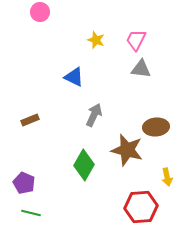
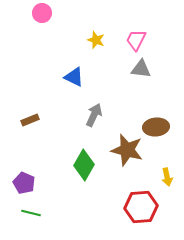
pink circle: moved 2 px right, 1 px down
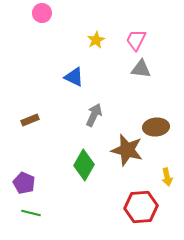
yellow star: rotated 24 degrees clockwise
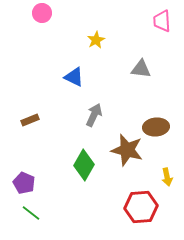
pink trapezoid: moved 26 px right, 19 px up; rotated 30 degrees counterclockwise
green line: rotated 24 degrees clockwise
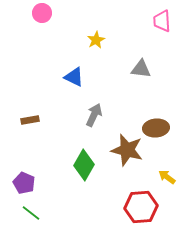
brown rectangle: rotated 12 degrees clockwise
brown ellipse: moved 1 px down
yellow arrow: rotated 138 degrees clockwise
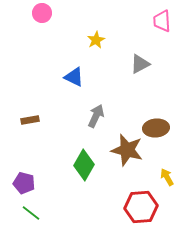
gray triangle: moved 1 px left, 5 px up; rotated 35 degrees counterclockwise
gray arrow: moved 2 px right, 1 px down
yellow arrow: rotated 24 degrees clockwise
purple pentagon: rotated 10 degrees counterclockwise
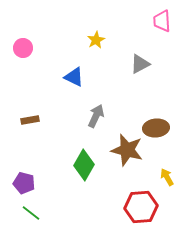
pink circle: moved 19 px left, 35 px down
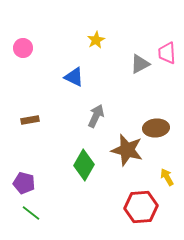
pink trapezoid: moved 5 px right, 32 px down
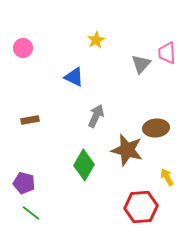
gray triangle: moved 1 px right; rotated 20 degrees counterclockwise
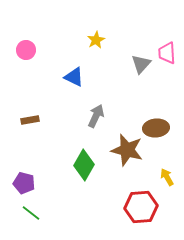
pink circle: moved 3 px right, 2 px down
